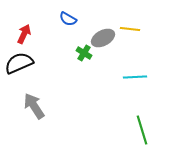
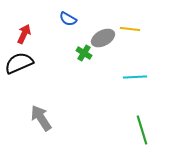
gray arrow: moved 7 px right, 12 px down
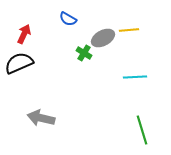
yellow line: moved 1 px left, 1 px down; rotated 12 degrees counterclockwise
gray arrow: rotated 44 degrees counterclockwise
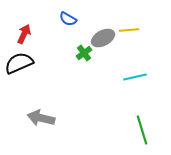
green cross: rotated 21 degrees clockwise
cyan line: rotated 10 degrees counterclockwise
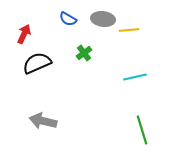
gray ellipse: moved 19 px up; rotated 35 degrees clockwise
black semicircle: moved 18 px right
gray arrow: moved 2 px right, 3 px down
